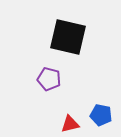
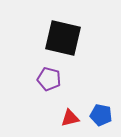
black square: moved 5 px left, 1 px down
red triangle: moved 6 px up
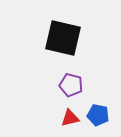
purple pentagon: moved 22 px right, 6 px down
blue pentagon: moved 3 px left
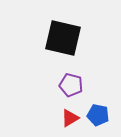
red triangle: rotated 18 degrees counterclockwise
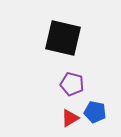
purple pentagon: moved 1 px right, 1 px up
blue pentagon: moved 3 px left, 3 px up
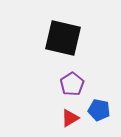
purple pentagon: rotated 25 degrees clockwise
blue pentagon: moved 4 px right, 2 px up
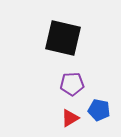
purple pentagon: rotated 30 degrees clockwise
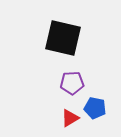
purple pentagon: moved 1 px up
blue pentagon: moved 4 px left, 2 px up
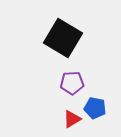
black square: rotated 18 degrees clockwise
red triangle: moved 2 px right, 1 px down
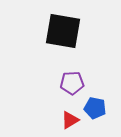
black square: moved 7 px up; rotated 21 degrees counterclockwise
red triangle: moved 2 px left, 1 px down
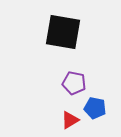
black square: moved 1 px down
purple pentagon: moved 2 px right; rotated 15 degrees clockwise
